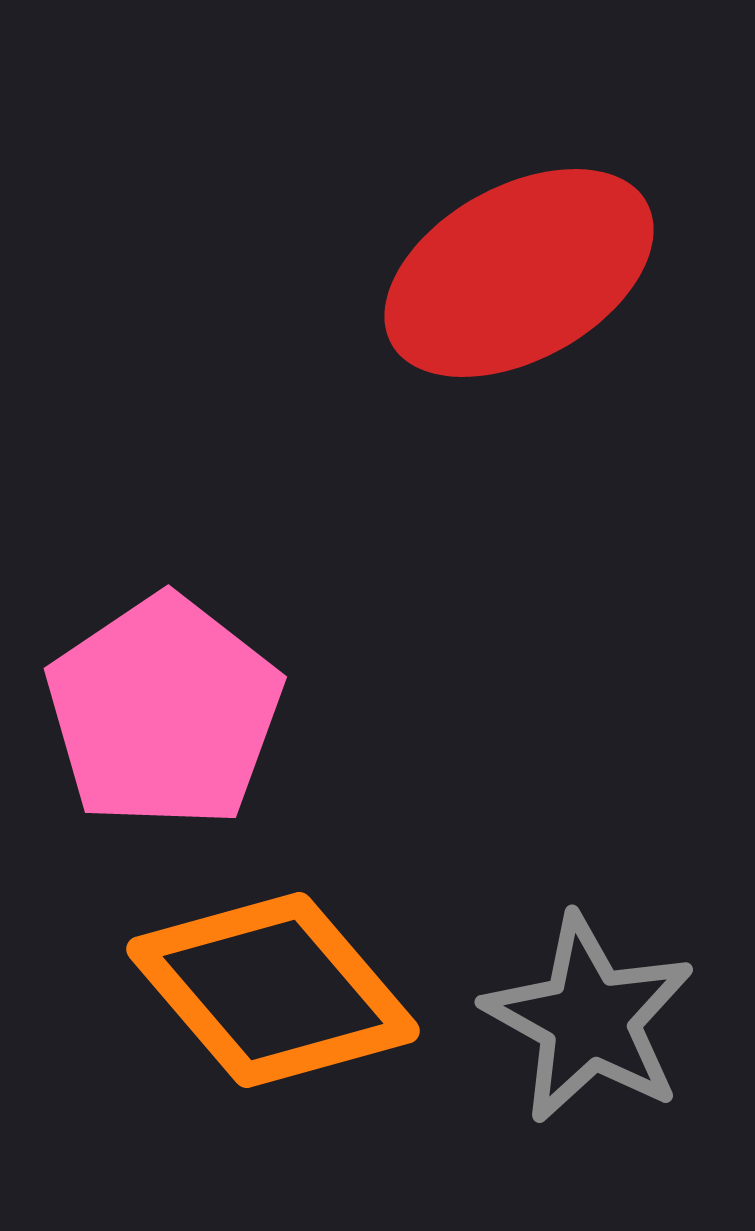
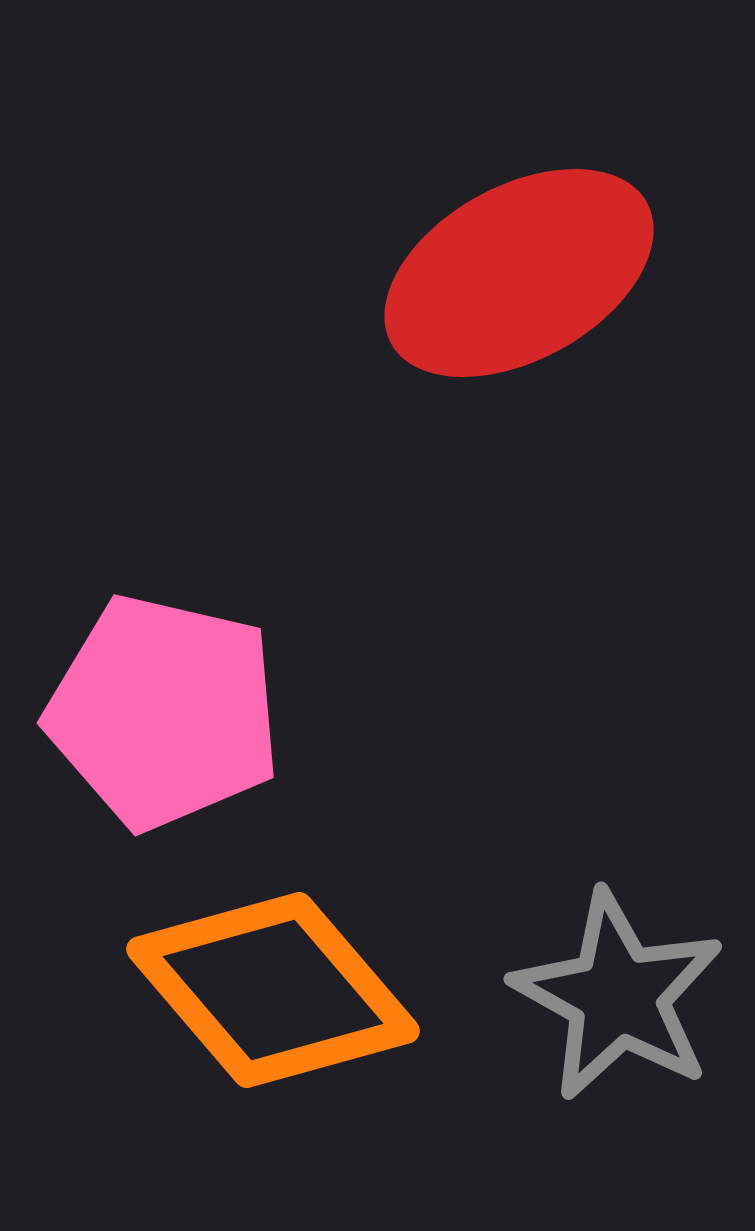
pink pentagon: rotated 25 degrees counterclockwise
gray star: moved 29 px right, 23 px up
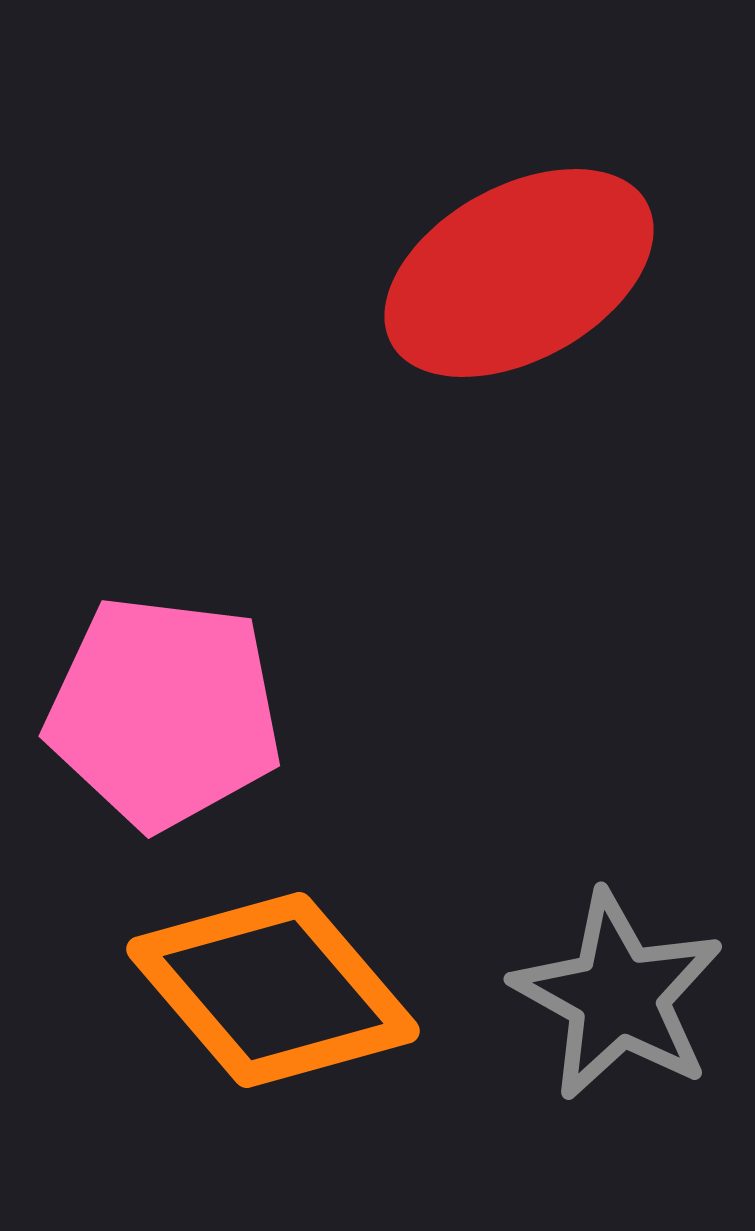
pink pentagon: rotated 6 degrees counterclockwise
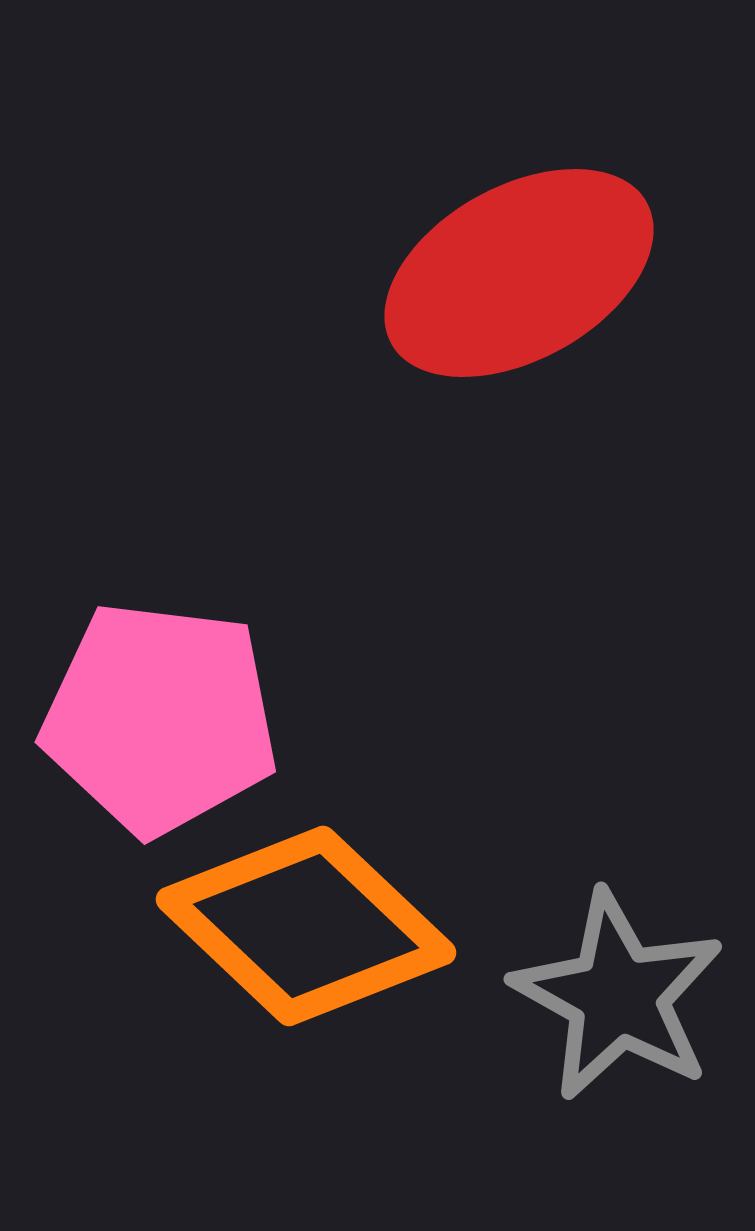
pink pentagon: moved 4 px left, 6 px down
orange diamond: moved 33 px right, 64 px up; rotated 6 degrees counterclockwise
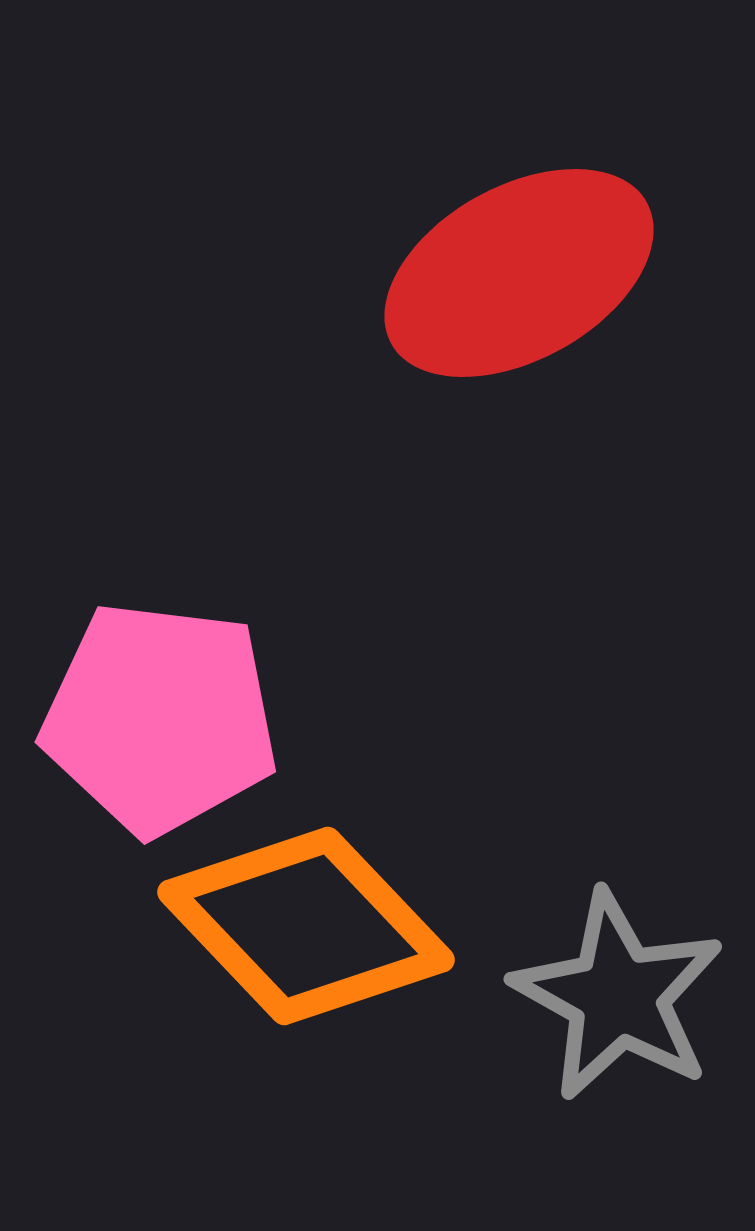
orange diamond: rotated 3 degrees clockwise
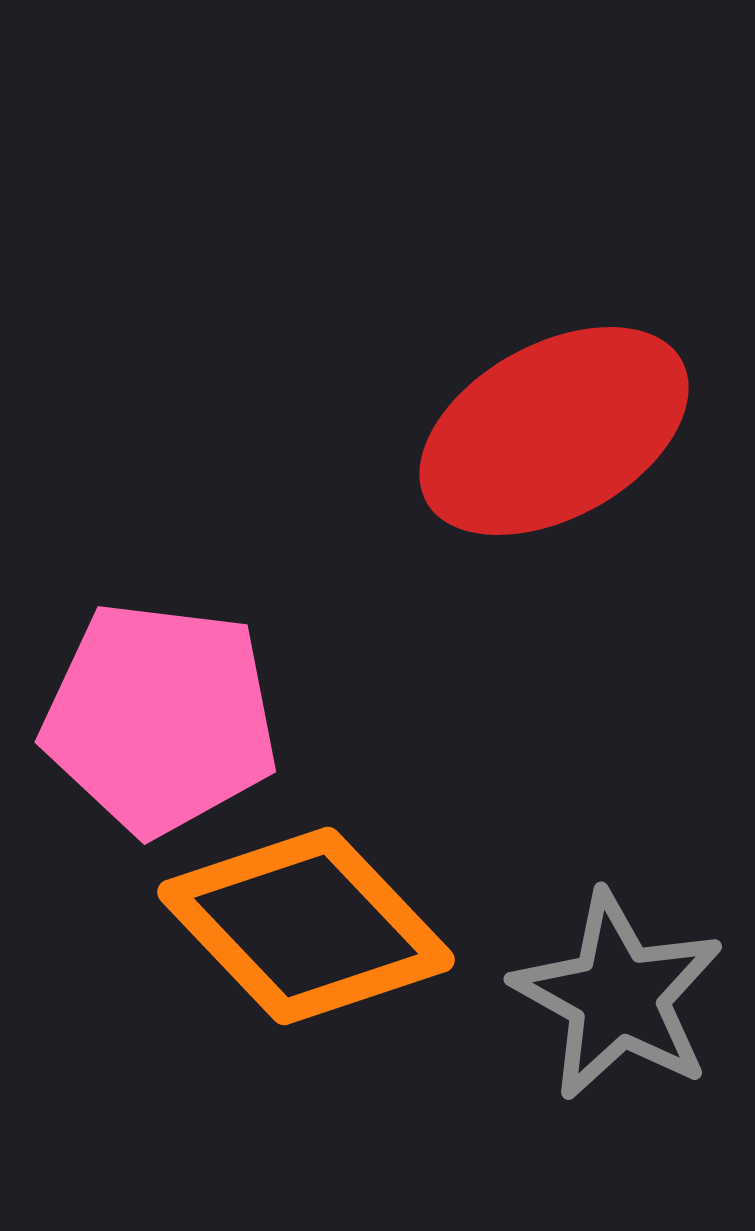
red ellipse: moved 35 px right, 158 px down
